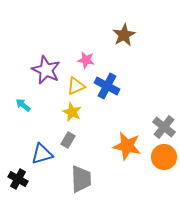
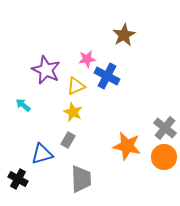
pink star: moved 1 px right, 1 px up; rotated 18 degrees counterclockwise
blue cross: moved 10 px up
yellow star: moved 1 px right
gray cross: moved 1 px right, 1 px down
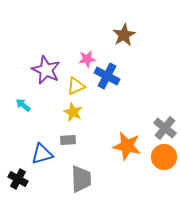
gray rectangle: rotated 56 degrees clockwise
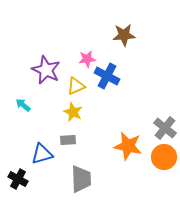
brown star: rotated 25 degrees clockwise
orange star: moved 1 px right
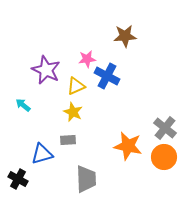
brown star: moved 1 px right, 1 px down
gray trapezoid: moved 5 px right
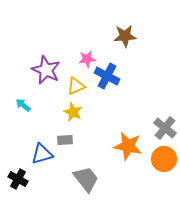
gray rectangle: moved 3 px left
orange circle: moved 2 px down
gray trapezoid: rotated 36 degrees counterclockwise
